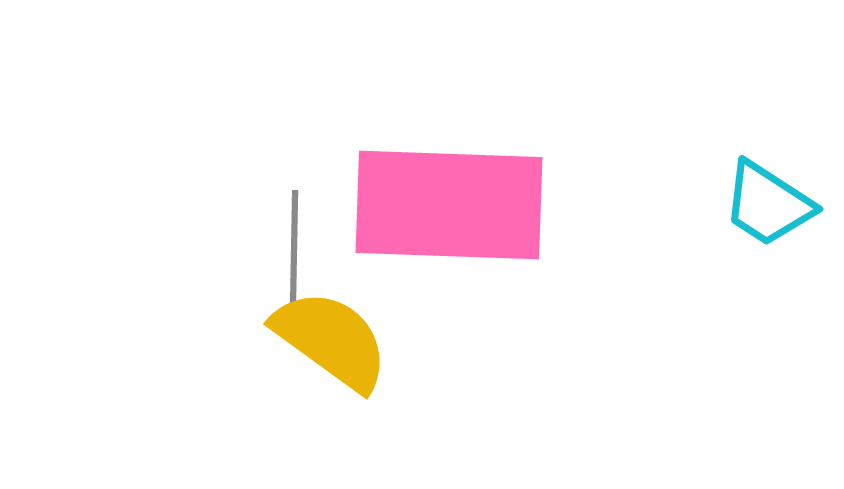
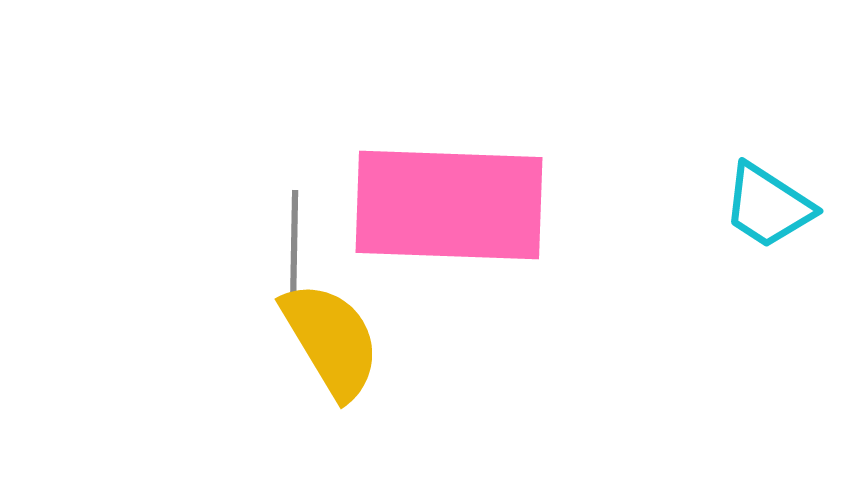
cyan trapezoid: moved 2 px down
yellow semicircle: rotated 23 degrees clockwise
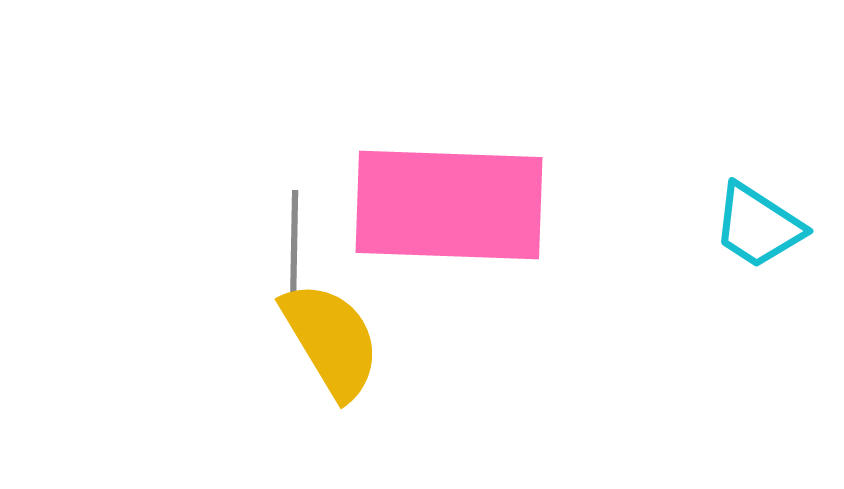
cyan trapezoid: moved 10 px left, 20 px down
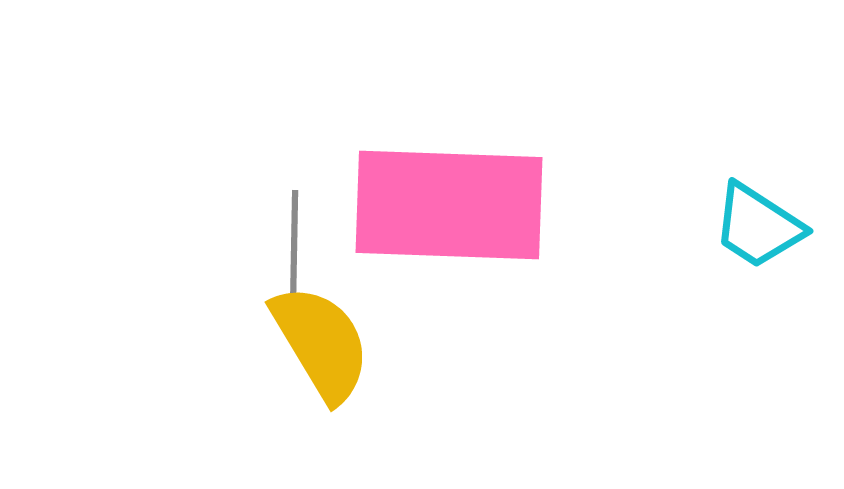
yellow semicircle: moved 10 px left, 3 px down
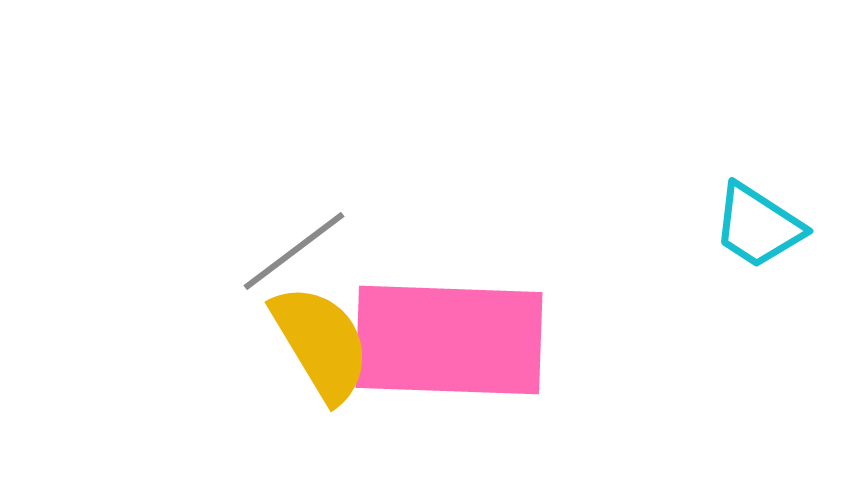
pink rectangle: moved 135 px down
gray line: rotated 52 degrees clockwise
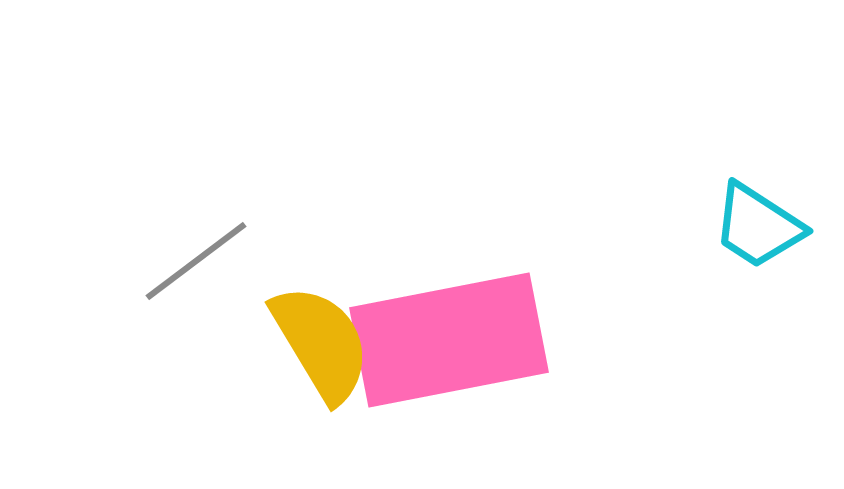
gray line: moved 98 px left, 10 px down
pink rectangle: rotated 13 degrees counterclockwise
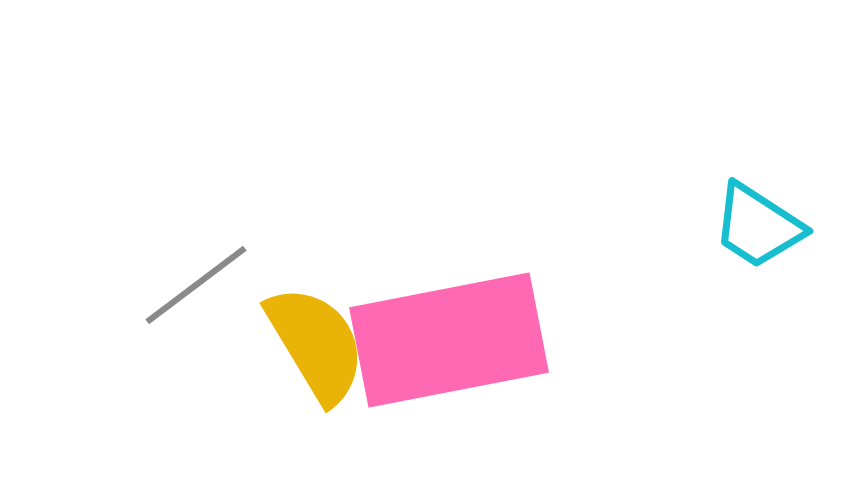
gray line: moved 24 px down
yellow semicircle: moved 5 px left, 1 px down
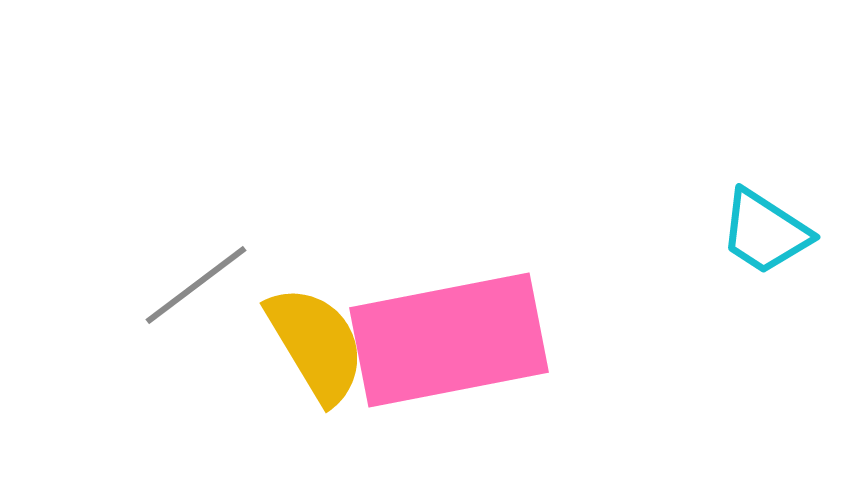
cyan trapezoid: moved 7 px right, 6 px down
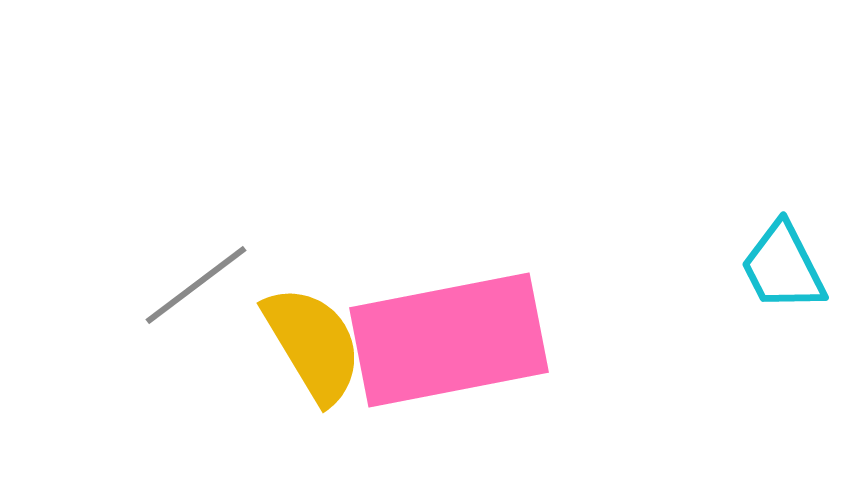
cyan trapezoid: moved 18 px right, 35 px down; rotated 30 degrees clockwise
yellow semicircle: moved 3 px left
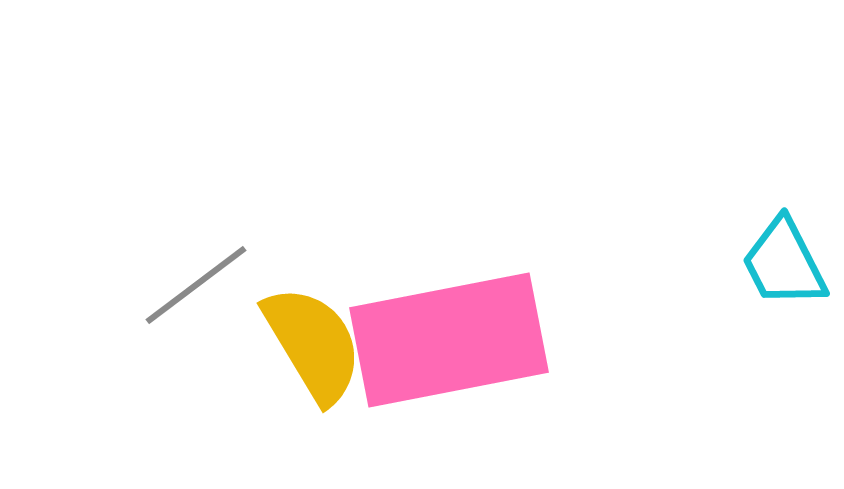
cyan trapezoid: moved 1 px right, 4 px up
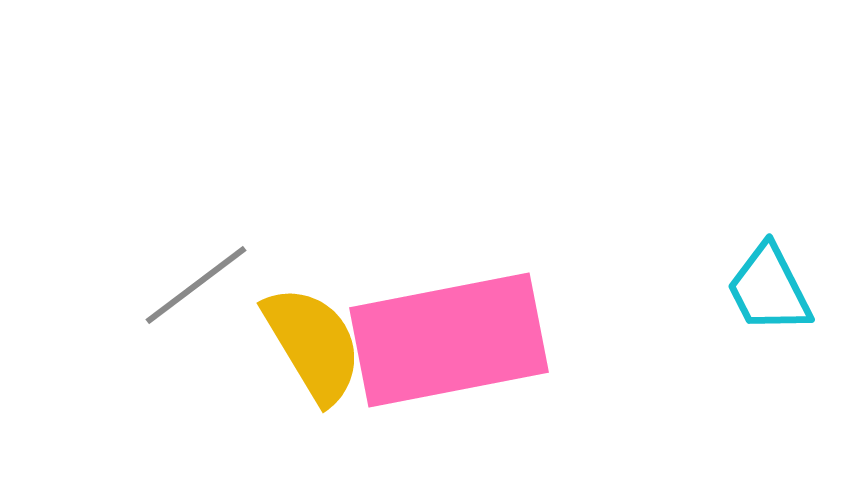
cyan trapezoid: moved 15 px left, 26 px down
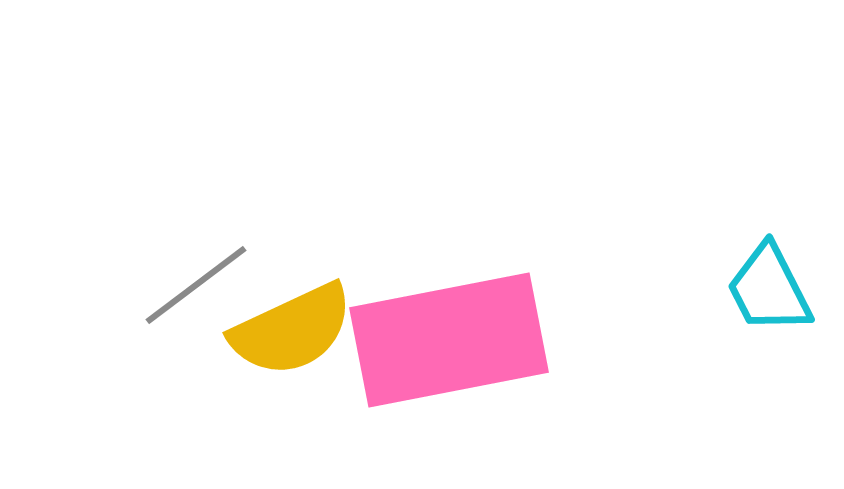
yellow semicircle: moved 21 px left, 14 px up; rotated 96 degrees clockwise
